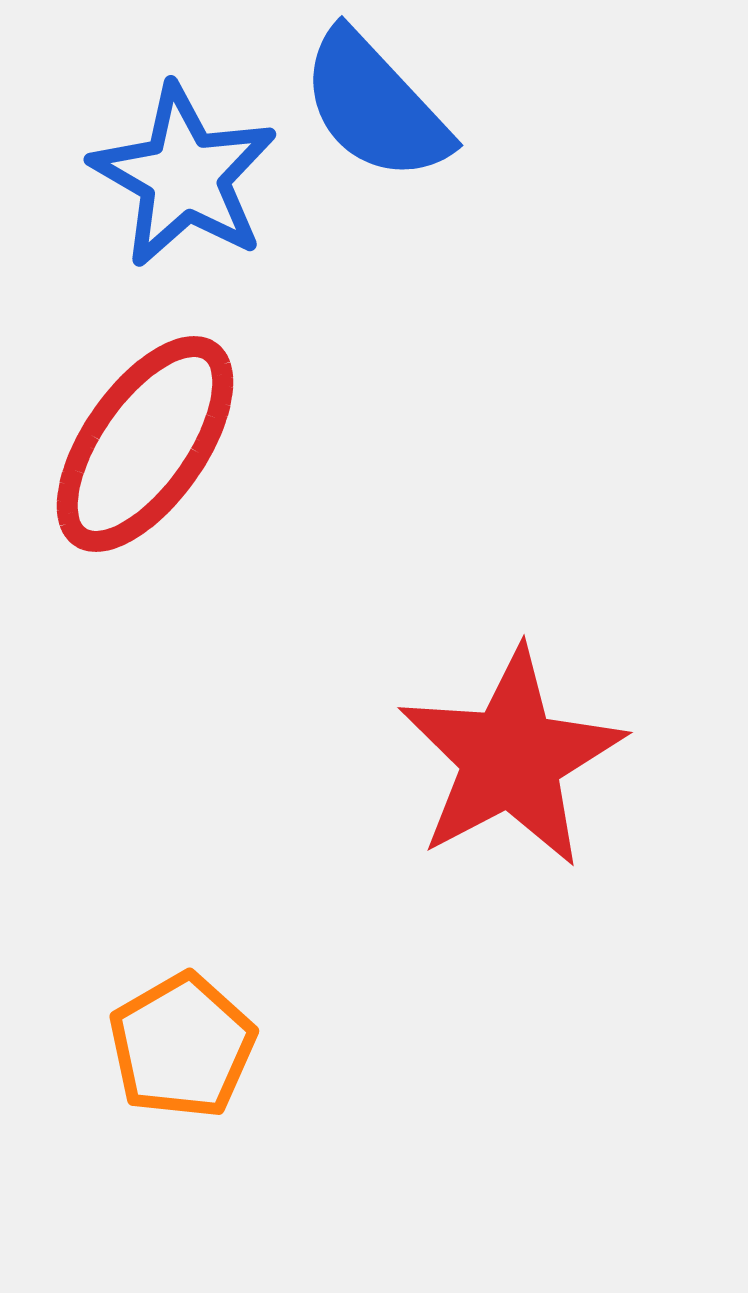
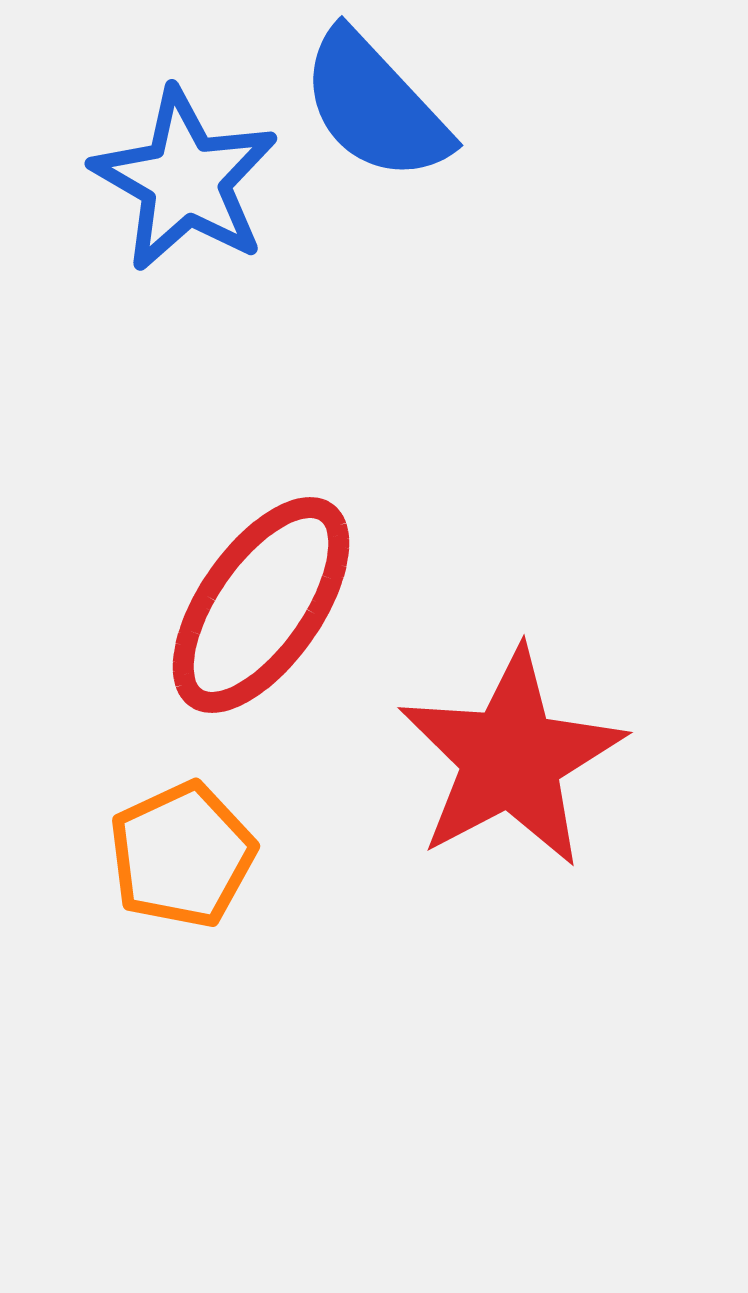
blue star: moved 1 px right, 4 px down
red ellipse: moved 116 px right, 161 px down
orange pentagon: moved 191 px up; rotated 5 degrees clockwise
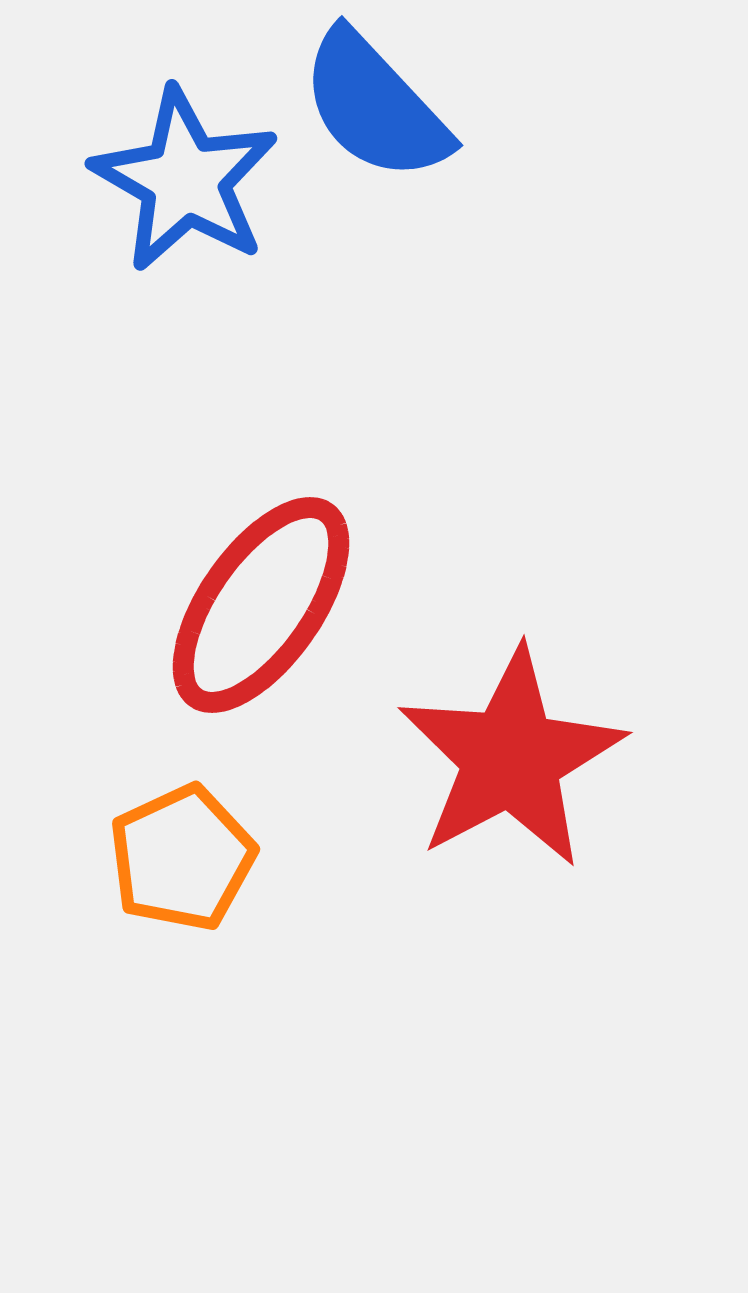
orange pentagon: moved 3 px down
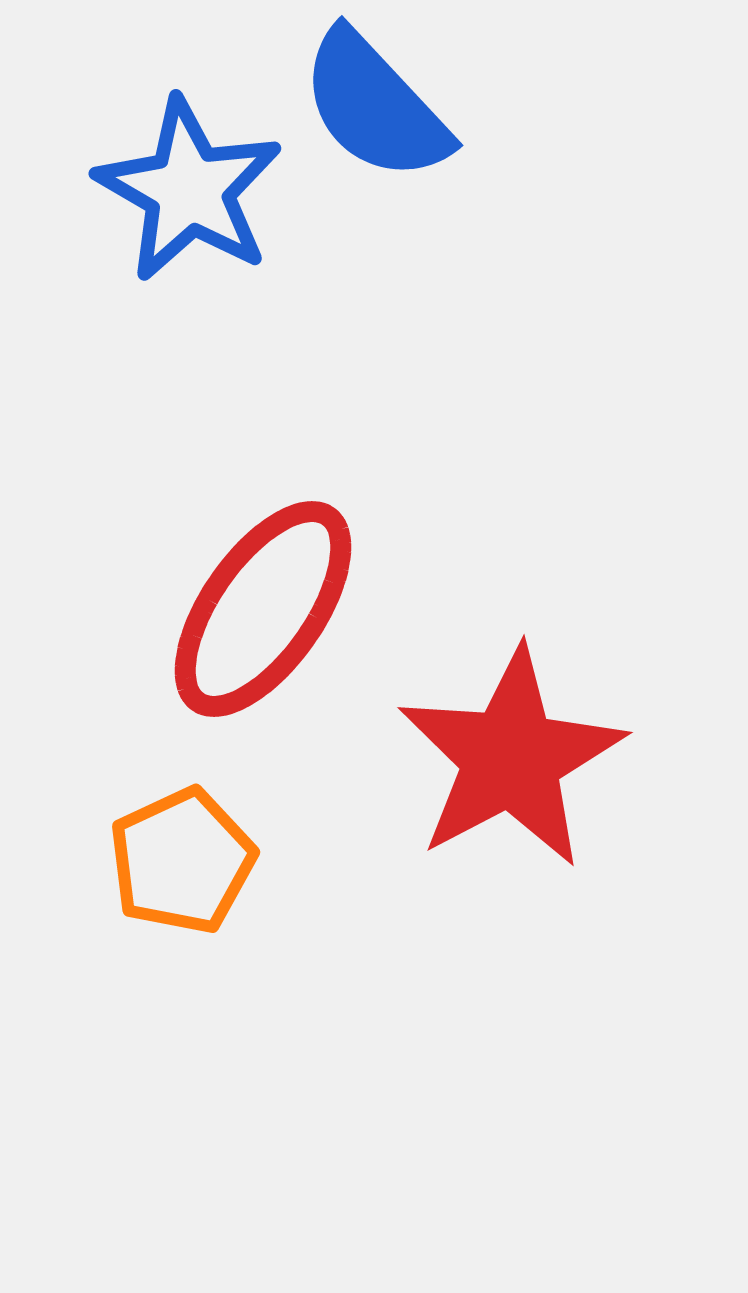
blue star: moved 4 px right, 10 px down
red ellipse: moved 2 px right, 4 px down
orange pentagon: moved 3 px down
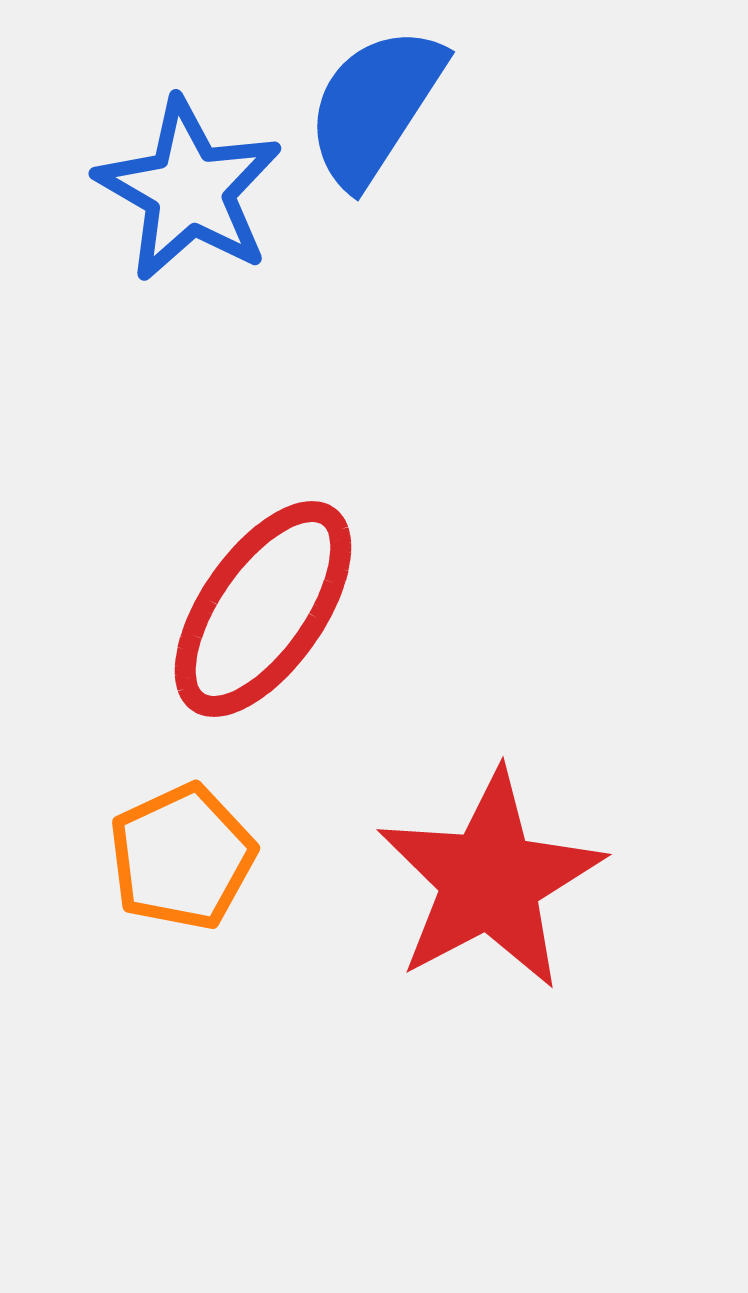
blue semicircle: rotated 76 degrees clockwise
red star: moved 21 px left, 122 px down
orange pentagon: moved 4 px up
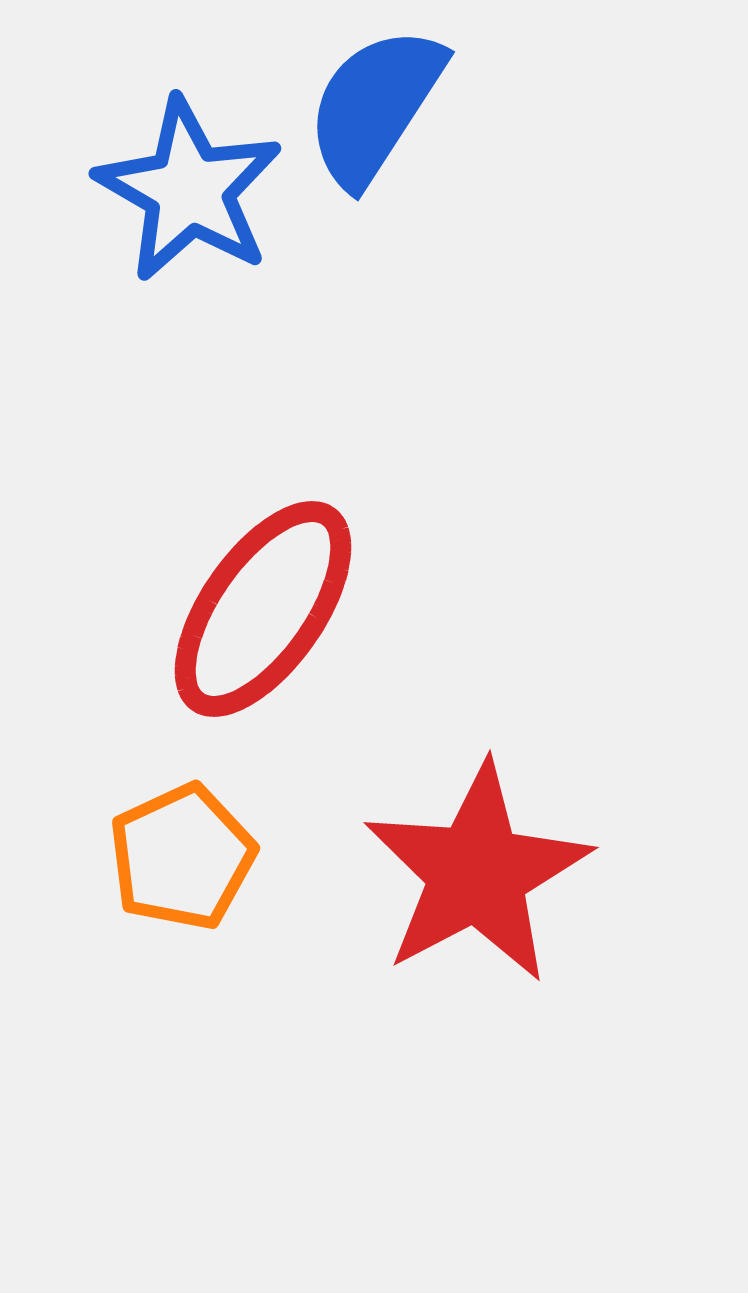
red star: moved 13 px left, 7 px up
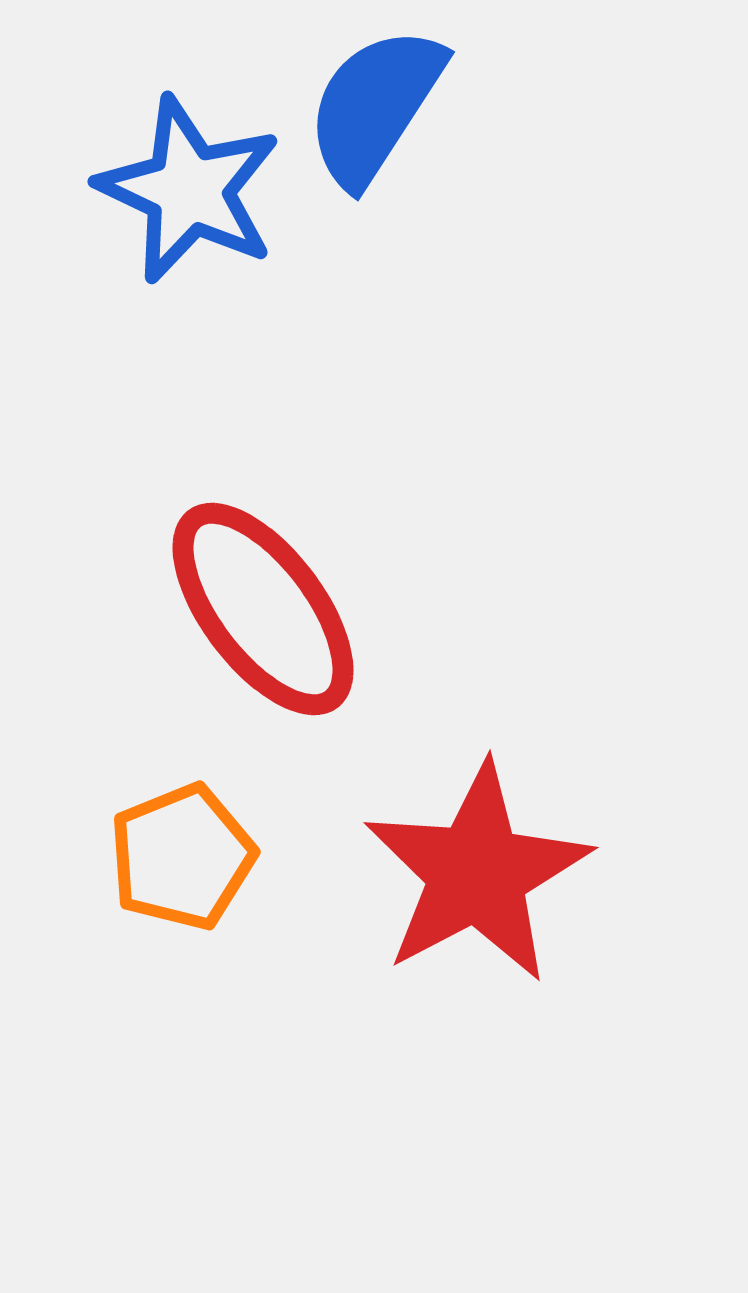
blue star: rotated 5 degrees counterclockwise
red ellipse: rotated 72 degrees counterclockwise
orange pentagon: rotated 3 degrees clockwise
